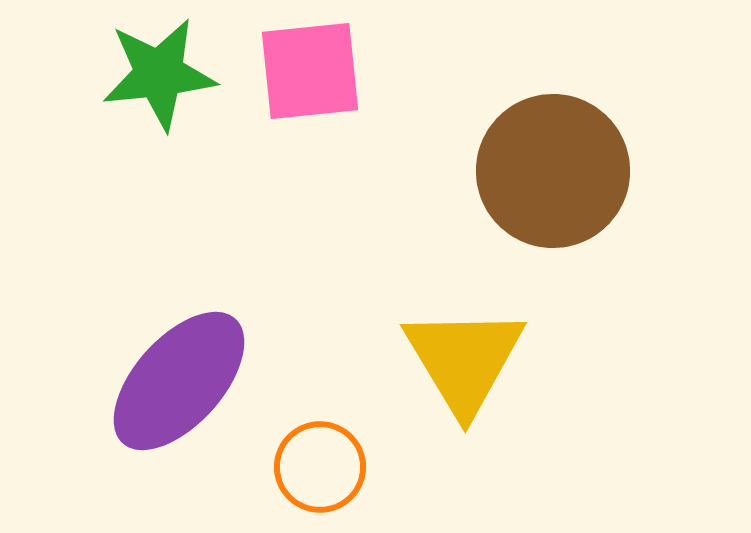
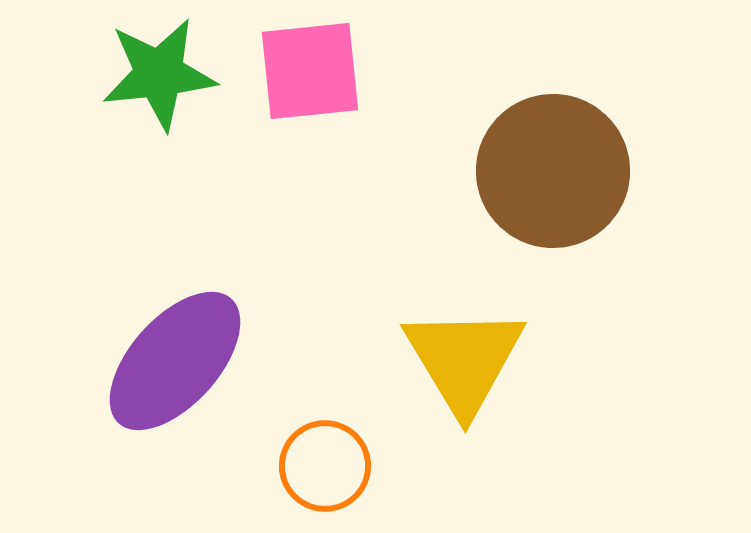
purple ellipse: moved 4 px left, 20 px up
orange circle: moved 5 px right, 1 px up
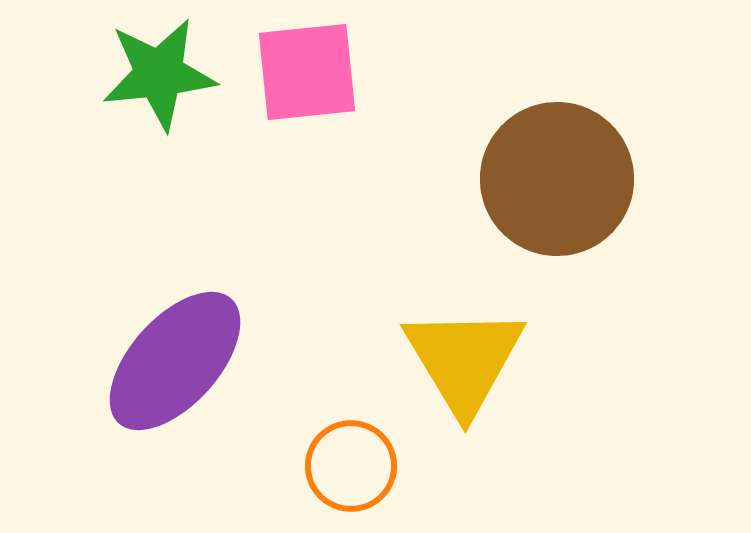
pink square: moved 3 px left, 1 px down
brown circle: moved 4 px right, 8 px down
orange circle: moved 26 px right
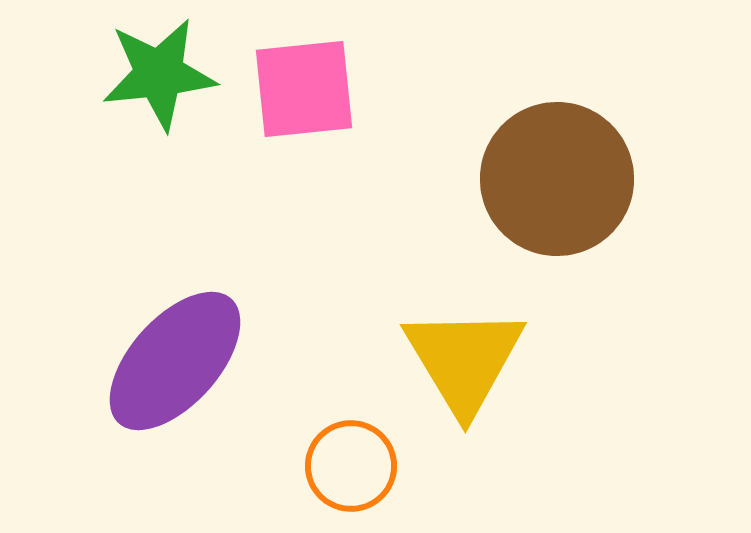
pink square: moved 3 px left, 17 px down
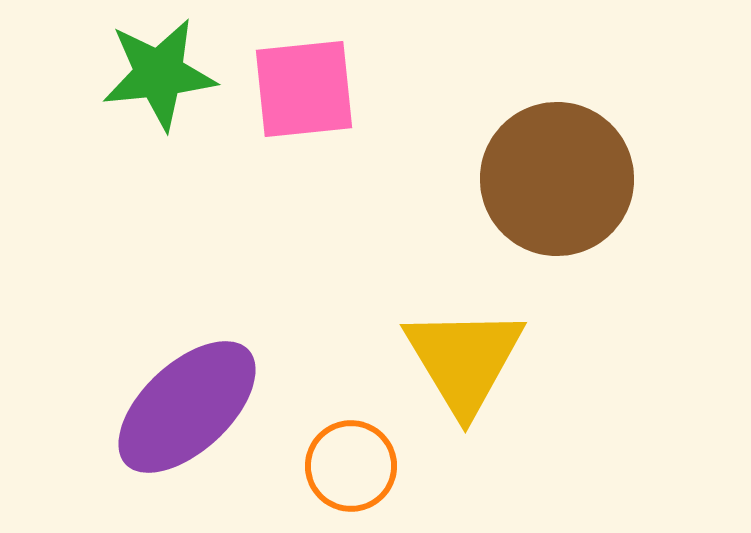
purple ellipse: moved 12 px right, 46 px down; rotated 5 degrees clockwise
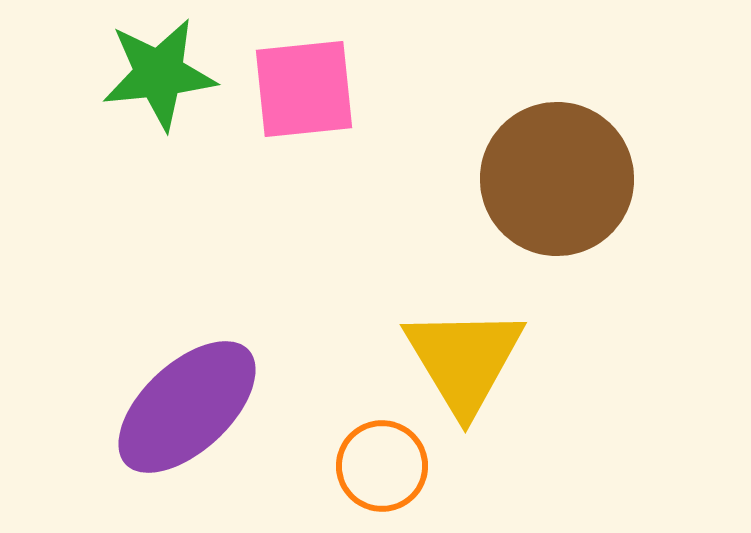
orange circle: moved 31 px right
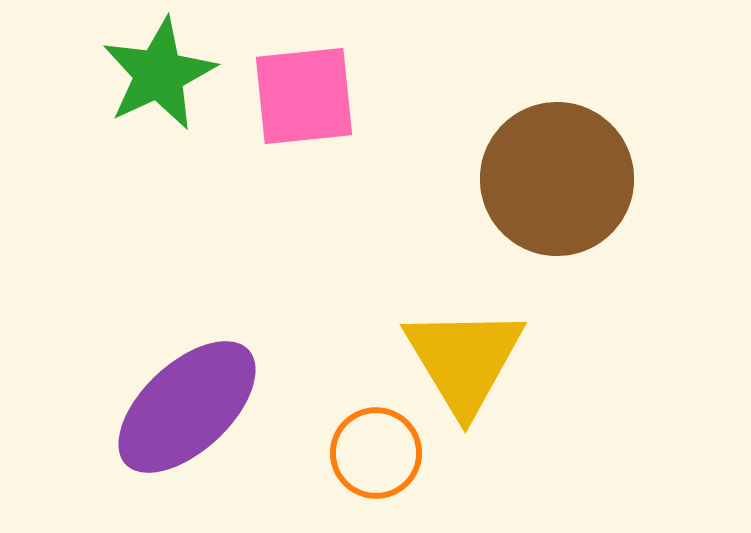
green star: rotated 19 degrees counterclockwise
pink square: moved 7 px down
orange circle: moved 6 px left, 13 px up
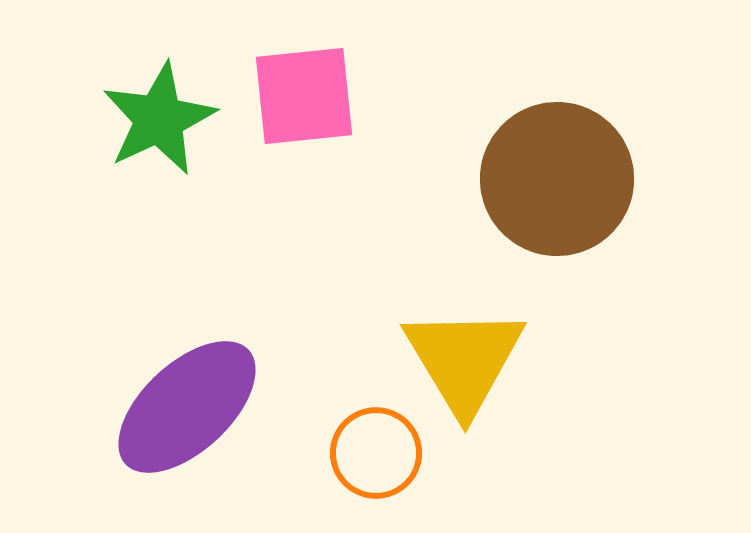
green star: moved 45 px down
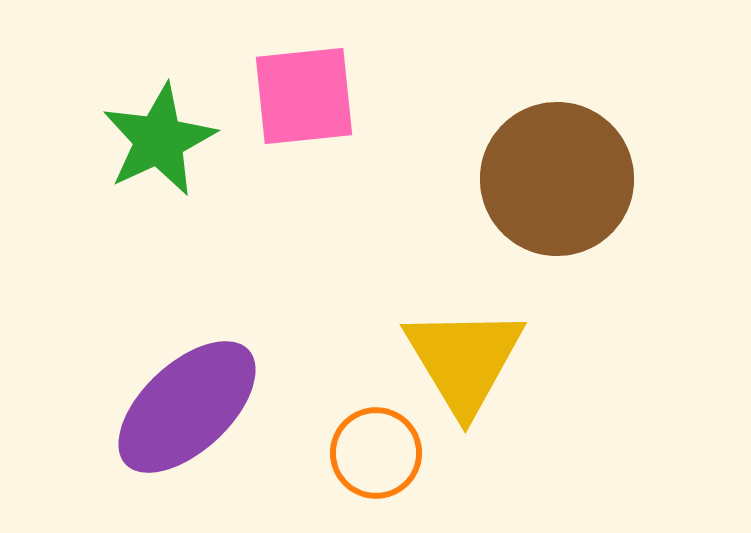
green star: moved 21 px down
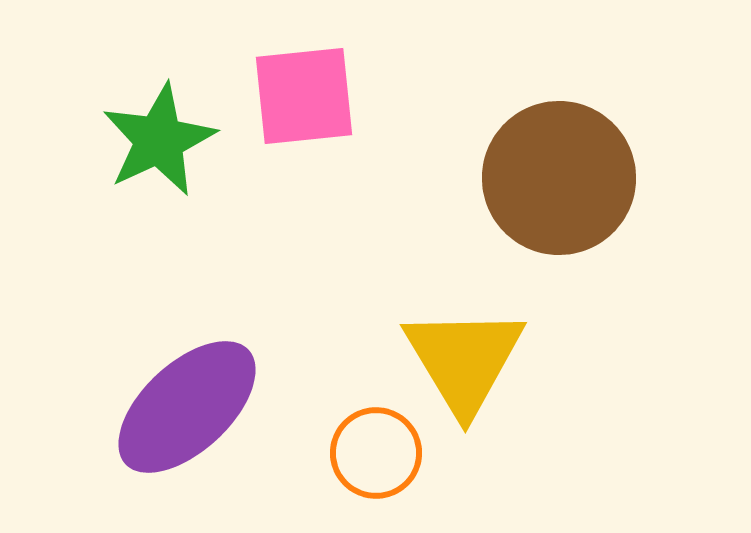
brown circle: moved 2 px right, 1 px up
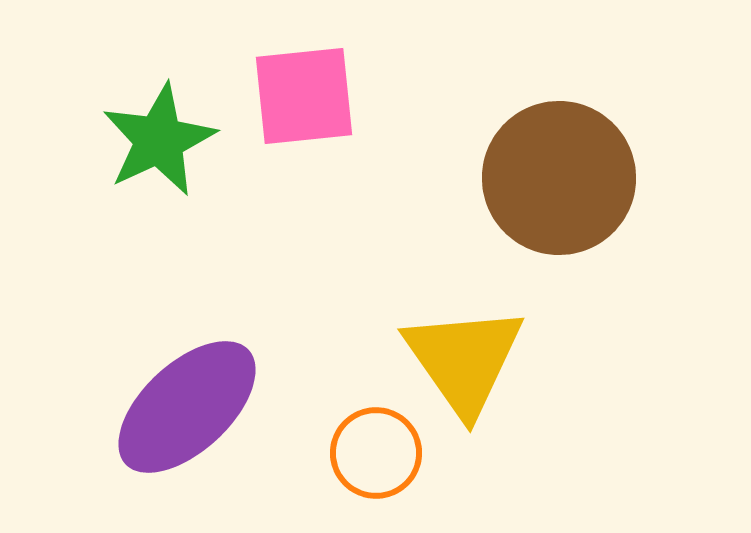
yellow triangle: rotated 4 degrees counterclockwise
